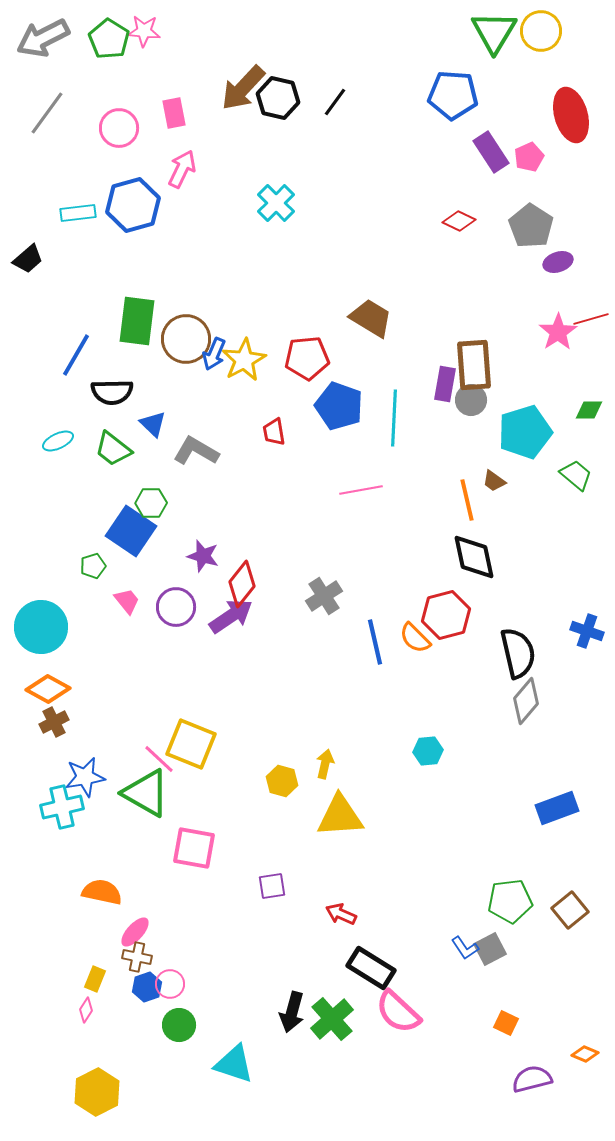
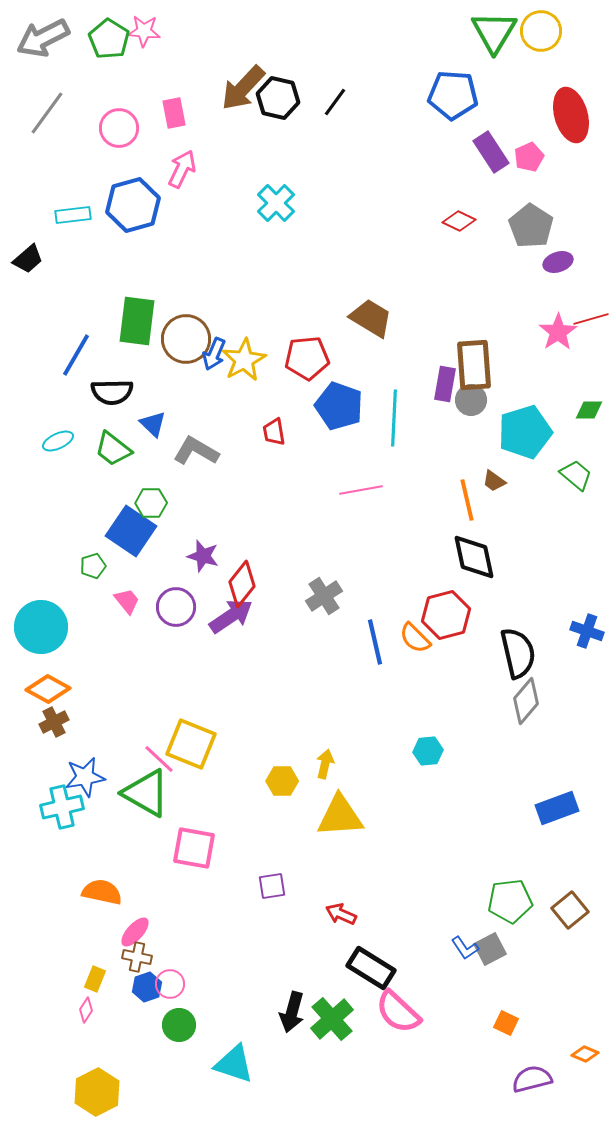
cyan rectangle at (78, 213): moved 5 px left, 2 px down
yellow hexagon at (282, 781): rotated 16 degrees counterclockwise
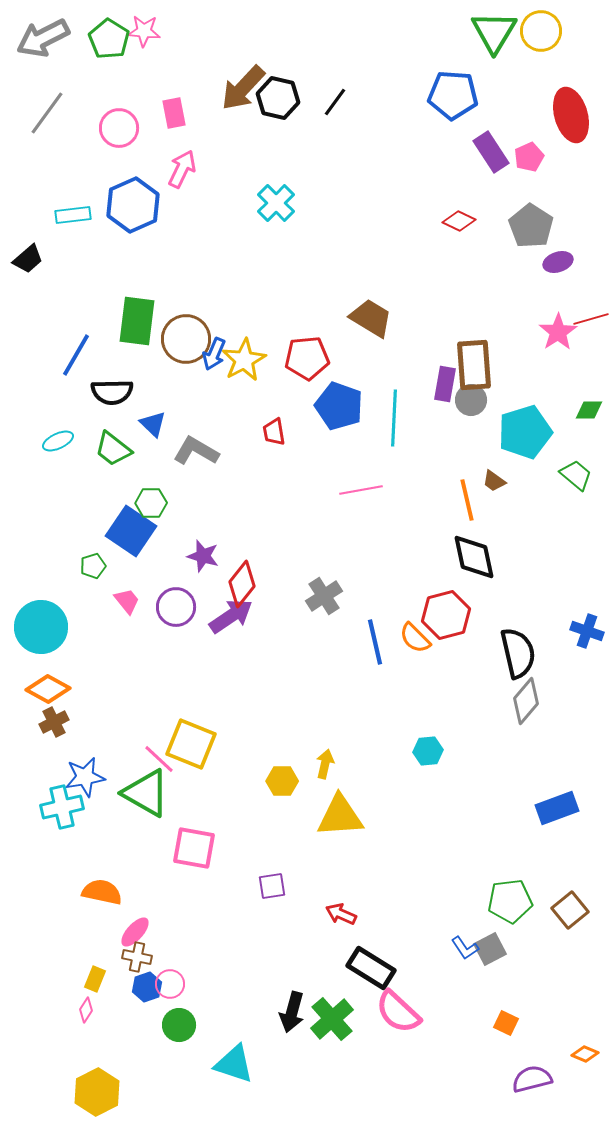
blue hexagon at (133, 205): rotated 8 degrees counterclockwise
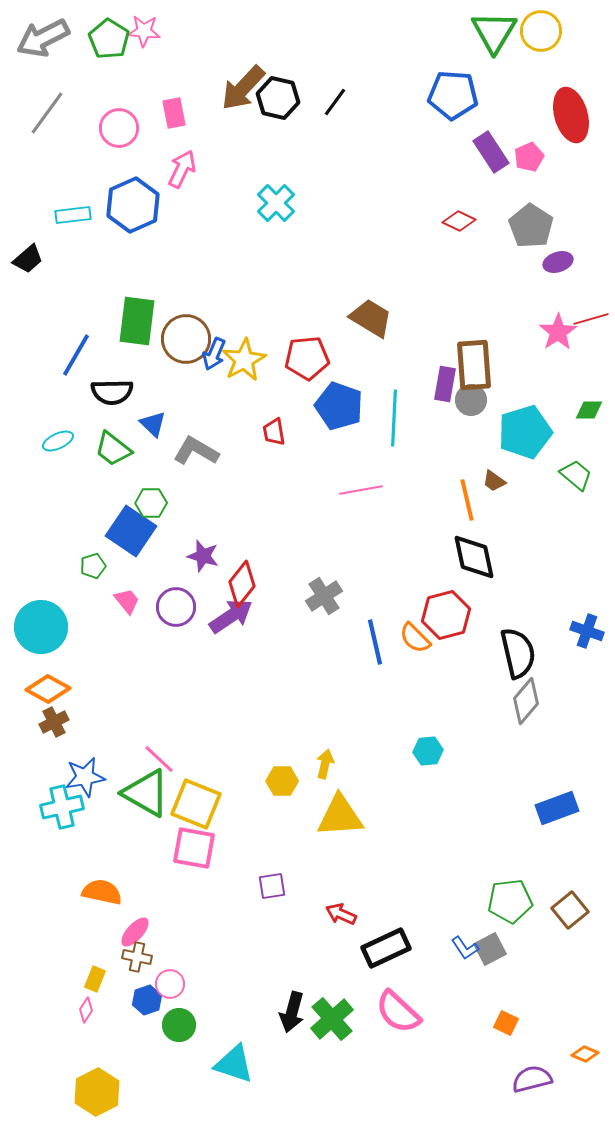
yellow square at (191, 744): moved 5 px right, 60 px down
black rectangle at (371, 968): moved 15 px right, 20 px up; rotated 57 degrees counterclockwise
blue hexagon at (147, 987): moved 13 px down
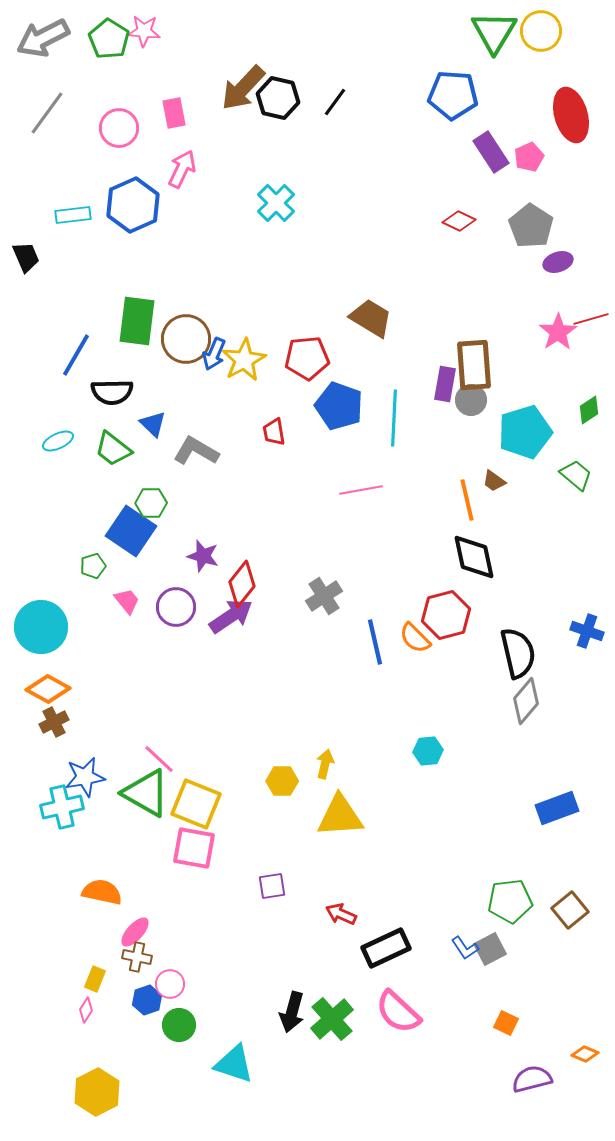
black trapezoid at (28, 259): moved 2 px left, 2 px up; rotated 72 degrees counterclockwise
green diamond at (589, 410): rotated 32 degrees counterclockwise
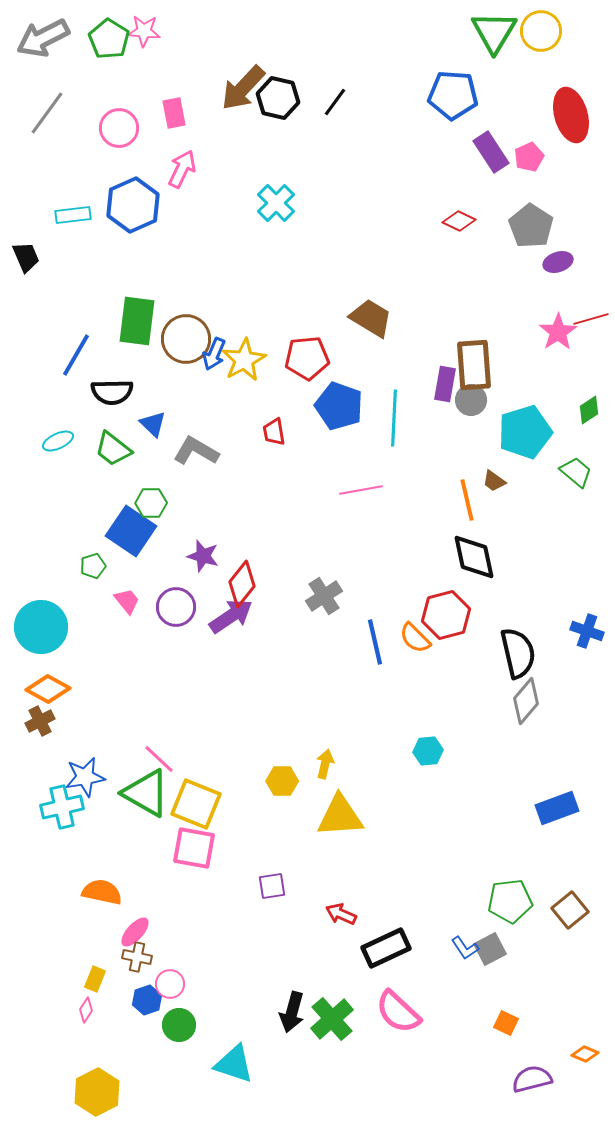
green trapezoid at (576, 475): moved 3 px up
brown cross at (54, 722): moved 14 px left, 1 px up
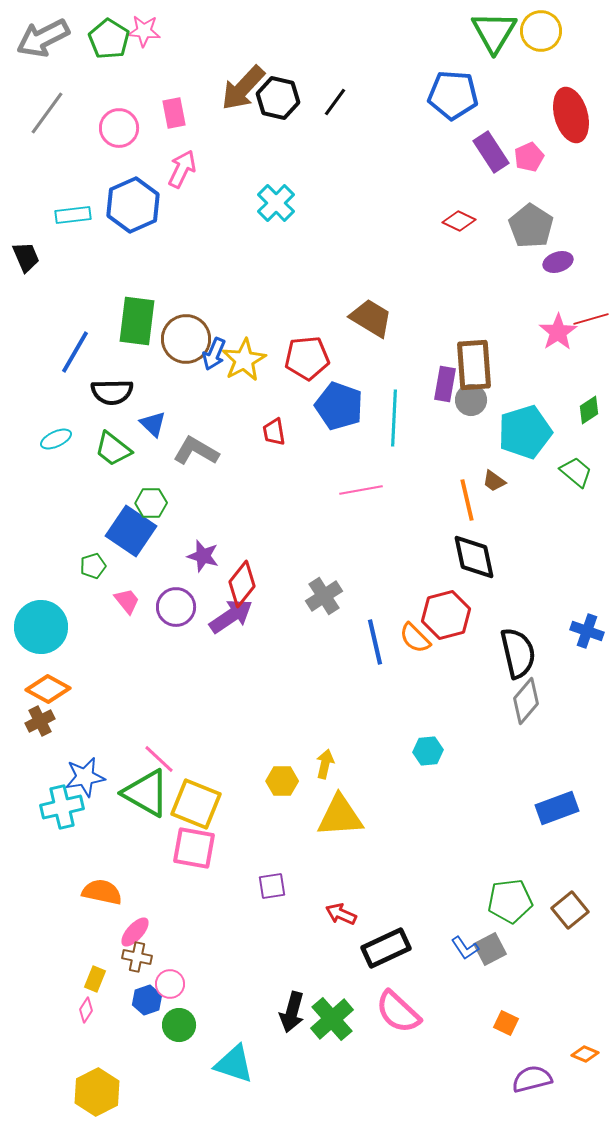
blue line at (76, 355): moved 1 px left, 3 px up
cyan ellipse at (58, 441): moved 2 px left, 2 px up
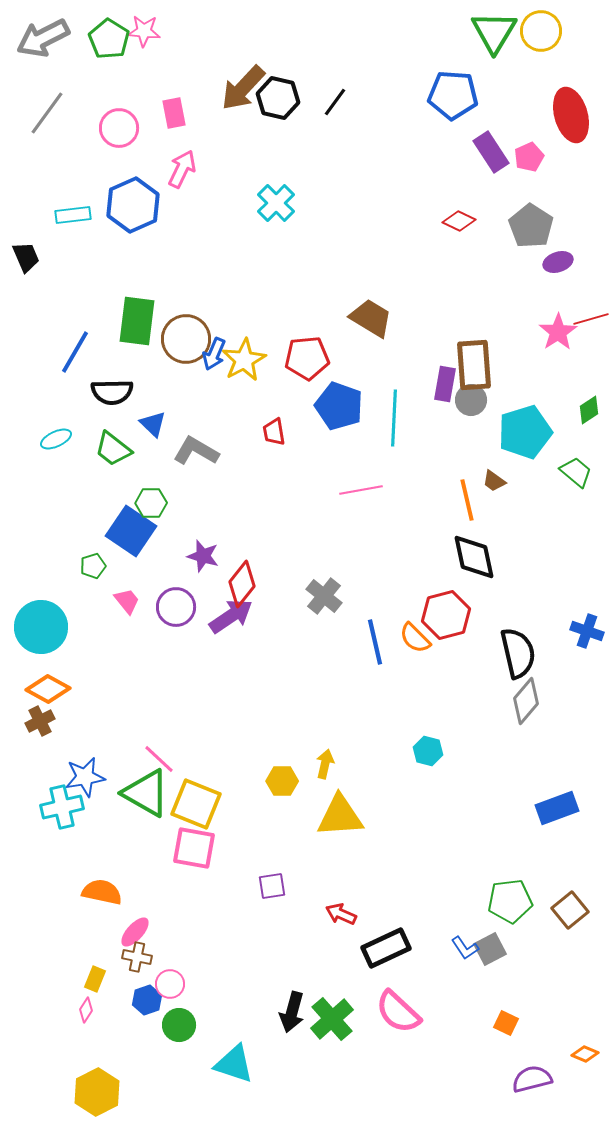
gray cross at (324, 596): rotated 18 degrees counterclockwise
cyan hexagon at (428, 751): rotated 20 degrees clockwise
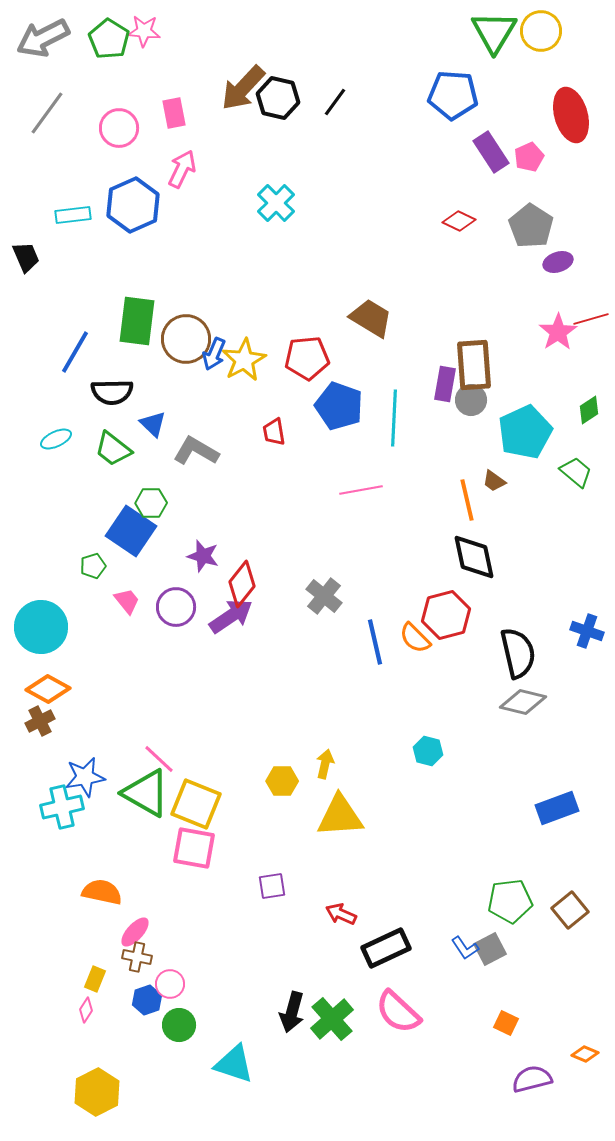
cyan pentagon at (525, 432): rotated 8 degrees counterclockwise
gray diamond at (526, 701): moved 3 px left, 1 px down; rotated 63 degrees clockwise
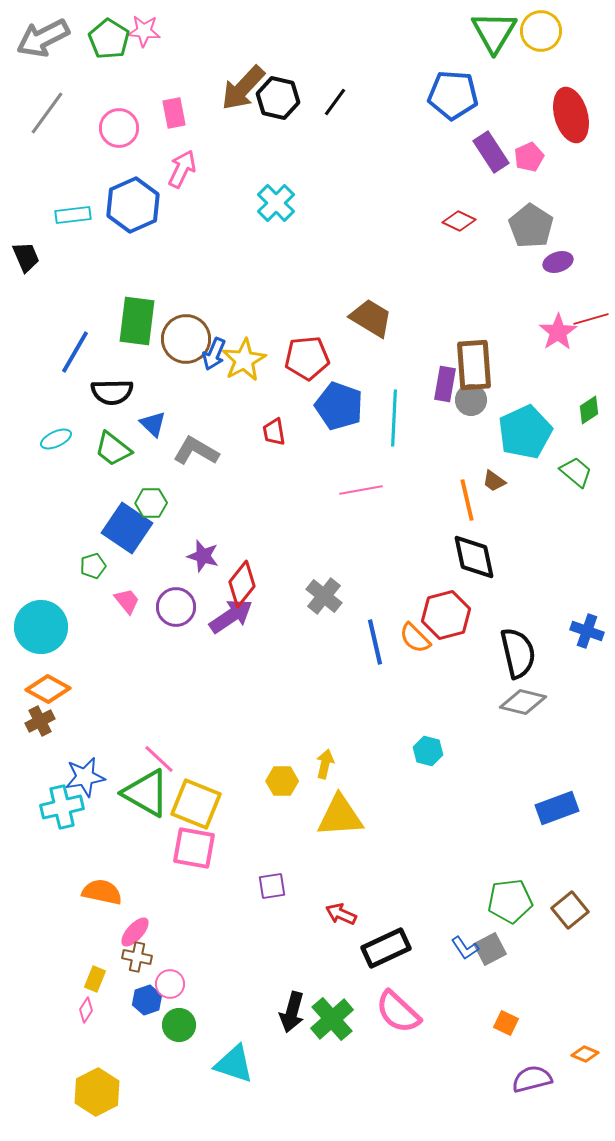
blue square at (131, 531): moved 4 px left, 3 px up
